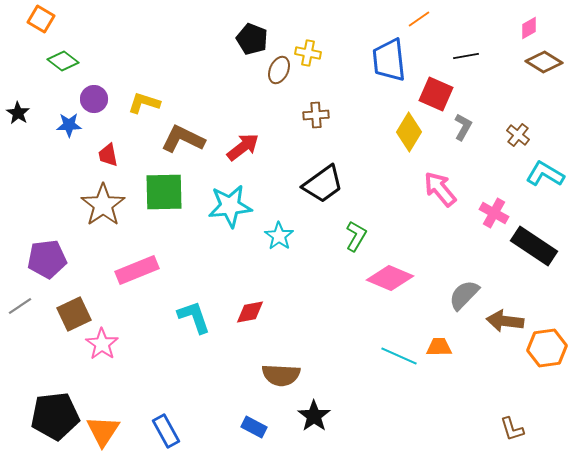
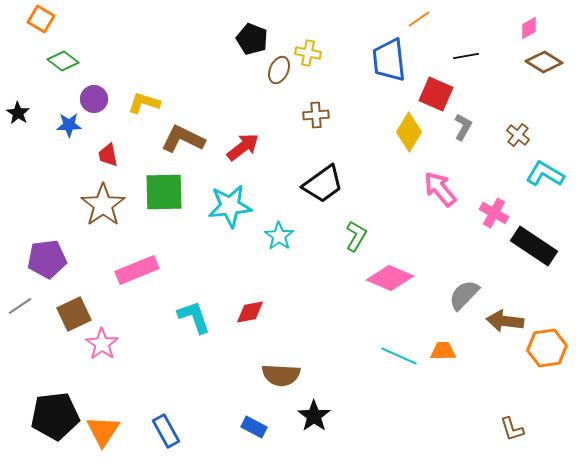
orange trapezoid at (439, 347): moved 4 px right, 4 px down
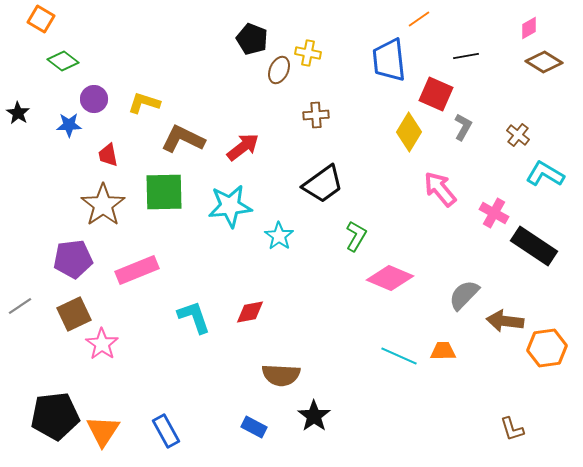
purple pentagon at (47, 259): moved 26 px right
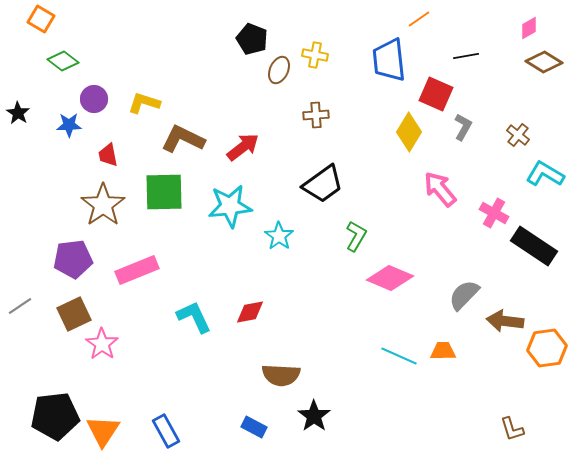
yellow cross at (308, 53): moved 7 px right, 2 px down
cyan L-shape at (194, 317): rotated 6 degrees counterclockwise
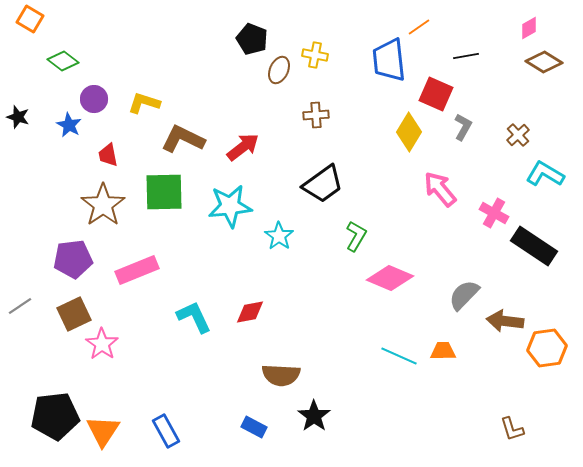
orange square at (41, 19): moved 11 px left
orange line at (419, 19): moved 8 px down
black star at (18, 113): moved 4 px down; rotated 15 degrees counterclockwise
blue star at (69, 125): rotated 30 degrees clockwise
brown cross at (518, 135): rotated 10 degrees clockwise
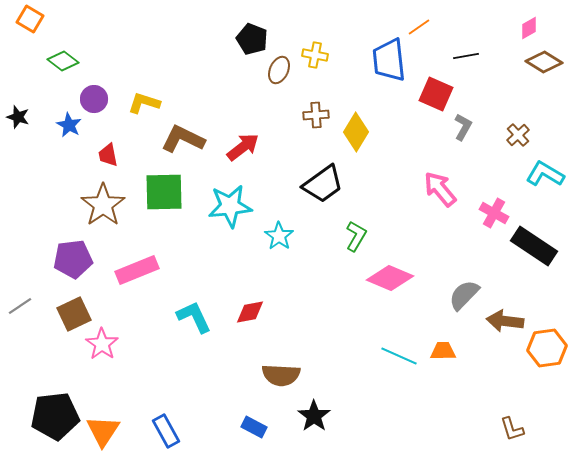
yellow diamond at (409, 132): moved 53 px left
